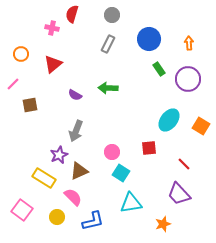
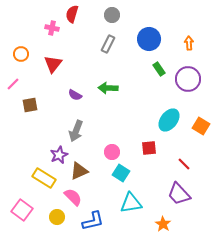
red triangle: rotated 12 degrees counterclockwise
orange star: rotated 21 degrees counterclockwise
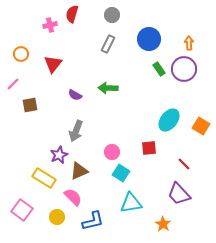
pink cross: moved 2 px left, 3 px up; rotated 24 degrees counterclockwise
purple circle: moved 4 px left, 10 px up
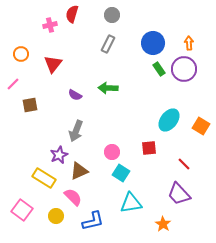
blue circle: moved 4 px right, 4 px down
yellow circle: moved 1 px left, 1 px up
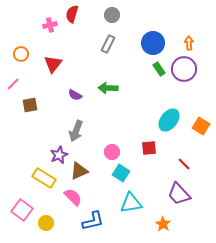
yellow circle: moved 10 px left, 7 px down
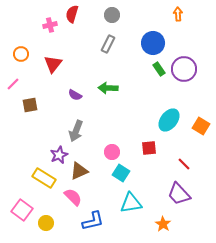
orange arrow: moved 11 px left, 29 px up
